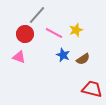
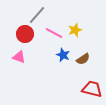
yellow star: moved 1 px left
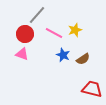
pink triangle: moved 3 px right, 3 px up
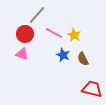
yellow star: moved 1 px left, 5 px down; rotated 24 degrees counterclockwise
brown semicircle: rotated 96 degrees clockwise
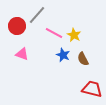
red circle: moved 8 px left, 8 px up
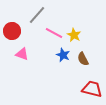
red circle: moved 5 px left, 5 px down
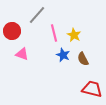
pink line: rotated 48 degrees clockwise
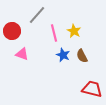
yellow star: moved 4 px up
brown semicircle: moved 1 px left, 3 px up
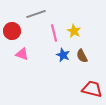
gray line: moved 1 px left, 1 px up; rotated 30 degrees clockwise
